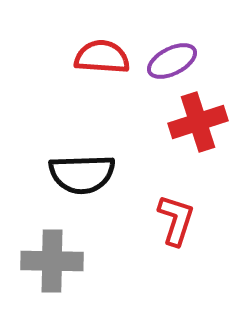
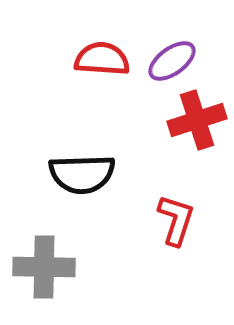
red semicircle: moved 2 px down
purple ellipse: rotated 9 degrees counterclockwise
red cross: moved 1 px left, 2 px up
gray cross: moved 8 px left, 6 px down
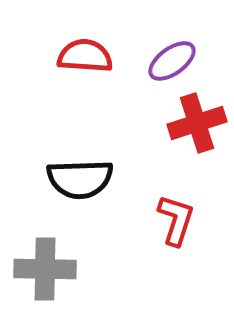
red semicircle: moved 17 px left, 3 px up
red cross: moved 3 px down
black semicircle: moved 2 px left, 5 px down
gray cross: moved 1 px right, 2 px down
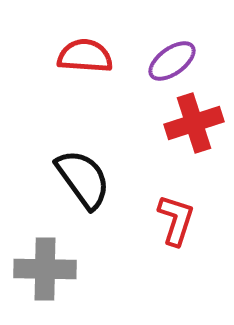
red cross: moved 3 px left
black semicircle: moved 3 px right; rotated 124 degrees counterclockwise
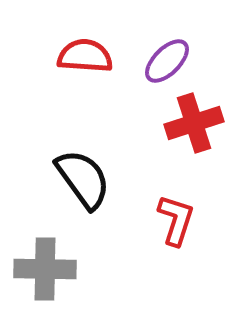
purple ellipse: moved 5 px left; rotated 9 degrees counterclockwise
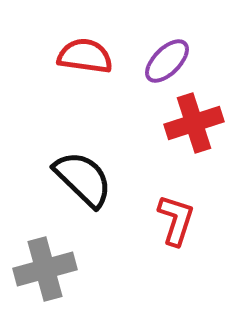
red semicircle: rotated 4 degrees clockwise
black semicircle: rotated 10 degrees counterclockwise
gray cross: rotated 16 degrees counterclockwise
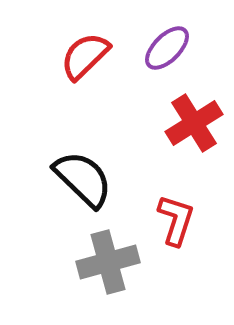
red semicircle: rotated 52 degrees counterclockwise
purple ellipse: moved 13 px up
red cross: rotated 14 degrees counterclockwise
gray cross: moved 63 px right, 7 px up
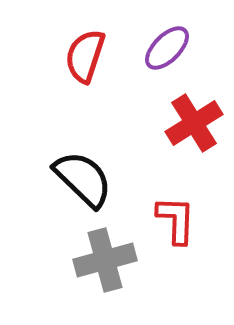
red semicircle: rotated 28 degrees counterclockwise
red L-shape: rotated 16 degrees counterclockwise
gray cross: moved 3 px left, 2 px up
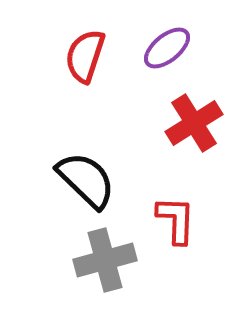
purple ellipse: rotated 6 degrees clockwise
black semicircle: moved 3 px right, 1 px down
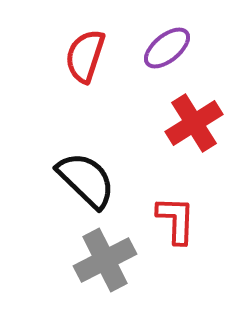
gray cross: rotated 12 degrees counterclockwise
